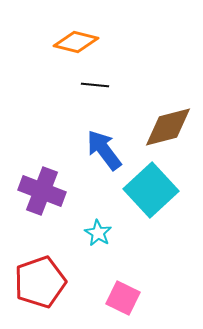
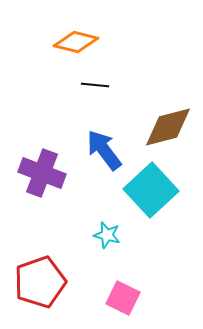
purple cross: moved 18 px up
cyan star: moved 9 px right, 2 px down; rotated 16 degrees counterclockwise
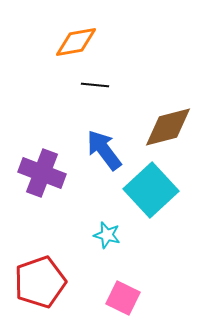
orange diamond: rotated 24 degrees counterclockwise
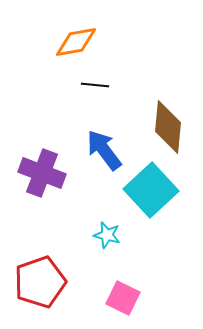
brown diamond: rotated 70 degrees counterclockwise
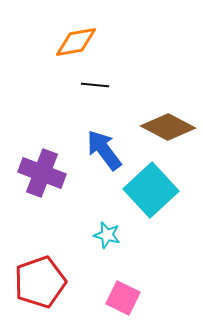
brown diamond: rotated 68 degrees counterclockwise
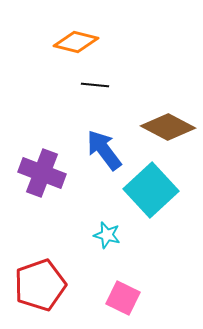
orange diamond: rotated 24 degrees clockwise
red pentagon: moved 3 px down
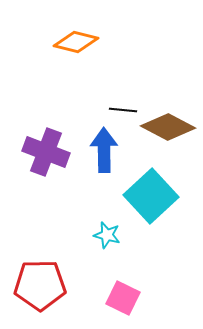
black line: moved 28 px right, 25 px down
blue arrow: rotated 36 degrees clockwise
purple cross: moved 4 px right, 21 px up
cyan square: moved 6 px down
red pentagon: rotated 18 degrees clockwise
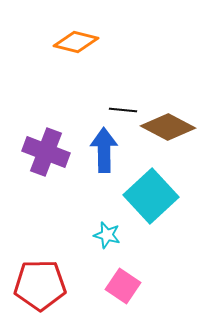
pink square: moved 12 px up; rotated 8 degrees clockwise
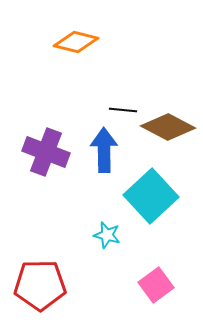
pink square: moved 33 px right, 1 px up; rotated 20 degrees clockwise
